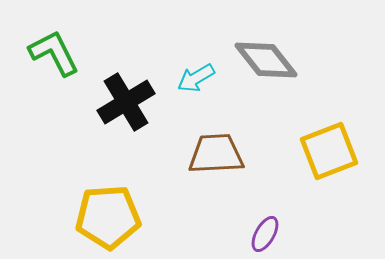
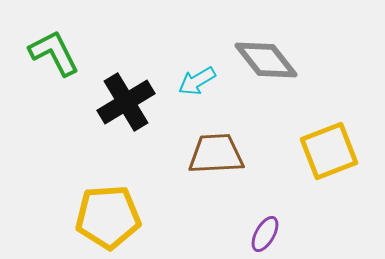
cyan arrow: moved 1 px right, 3 px down
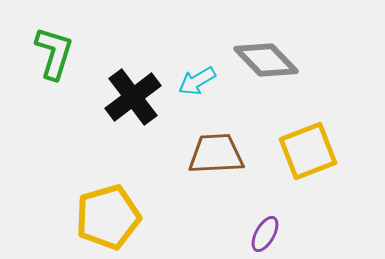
green L-shape: rotated 44 degrees clockwise
gray diamond: rotated 6 degrees counterclockwise
black cross: moved 7 px right, 5 px up; rotated 6 degrees counterclockwise
yellow square: moved 21 px left
yellow pentagon: rotated 12 degrees counterclockwise
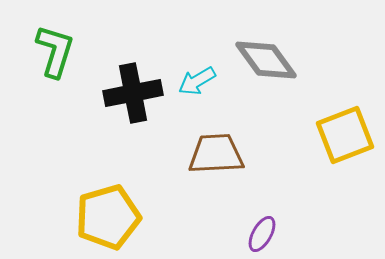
green L-shape: moved 1 px right, 2 px up
gray diamond: rotated 8 degrees clockwise
black cross: moved 4 px up; rotated 26 degrees clockwise
yellow square: moved 37 px right, 16 px up
purple ellipse: moved 3 px left
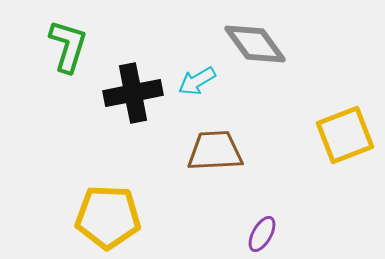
green L-shape: moved 13 px right, 5 px up
gray diamond: moved 11 px left, 16 px up
brown trapezoid: moved 1 px left, 3 px up
yellow pentagon: rotated 18 degrees clockwise
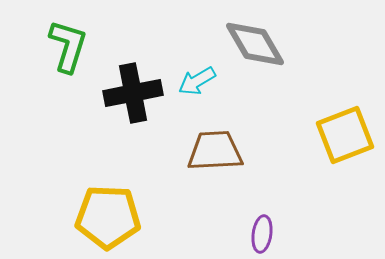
gray diamond: rotated 6 degrees clockwise
purple ellipse: rotated 21 degrees counterclockwise
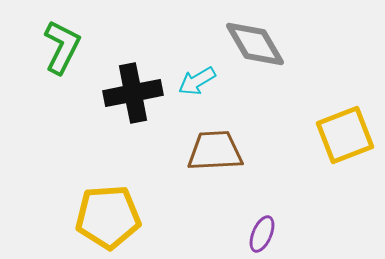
green L-shape: moved 6 px left, 1 px down; rotated 10 degrees clockwise
yellow pentagon: rotated 6 degrees counterclockwise
purple ellipse: rotated 15 degrees clockwise
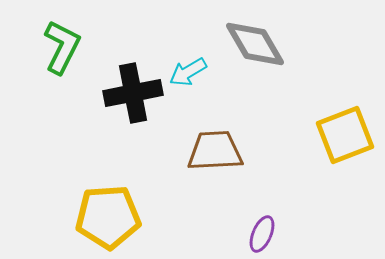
cyan arrow: moved 9 px left, 9 px up
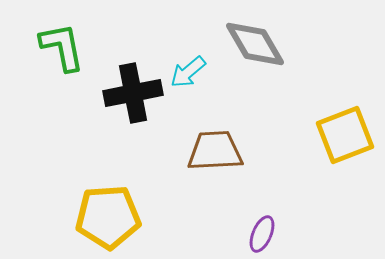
green L-shape: rotated 38 degrees counterclockwise
cyan arrow: rotated 9 degrees counterclockwise
